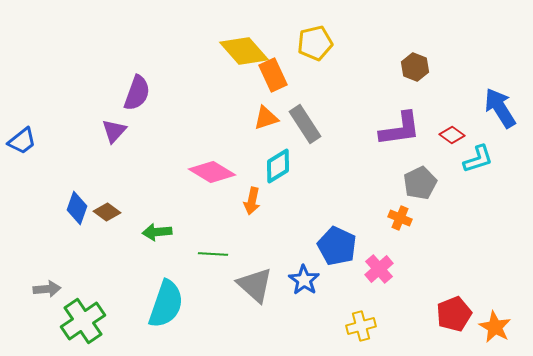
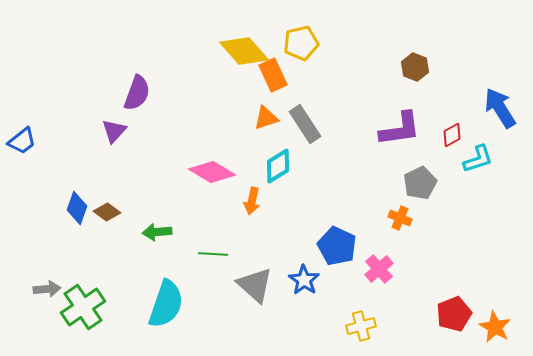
yellow pentagon: moved 14 px left
red diamond: rotated 65 degrees counterclockwise
green cross: moved 14 px up
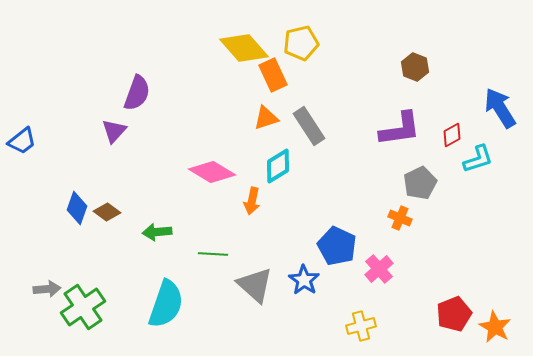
yellow diamond: moved 3 px up
gray rectangle: moved 4 px right, 2 px down
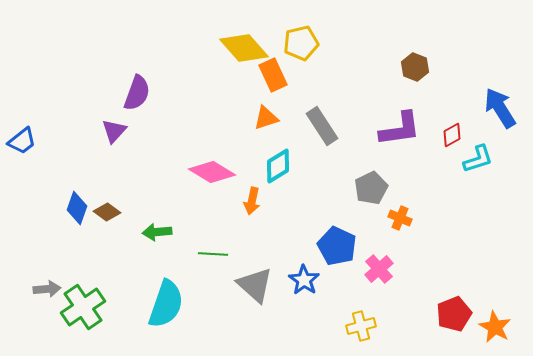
gray rectangle: moved 13 px right
gray pentagon: moved 49 px left, 5 px down
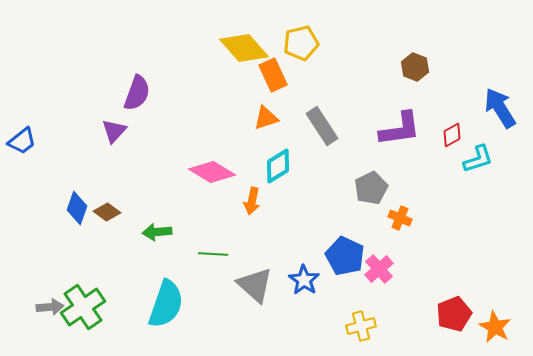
blue pentagon: moved 8 px right, 10 px down
gray arrow: moved 3 px right, 18 px down
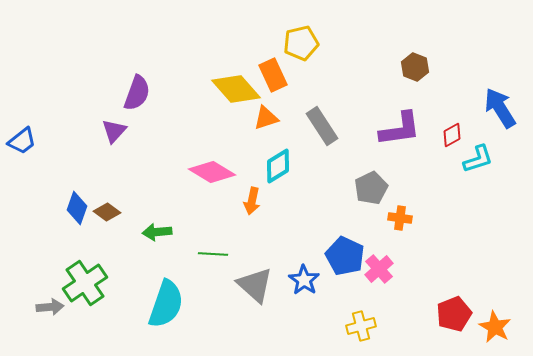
yellow diamond: moved 8 px left, 41 px down
orange cross: rotated 15 degrees counterclockwise
green cross: moved 2 px right, 24 px up
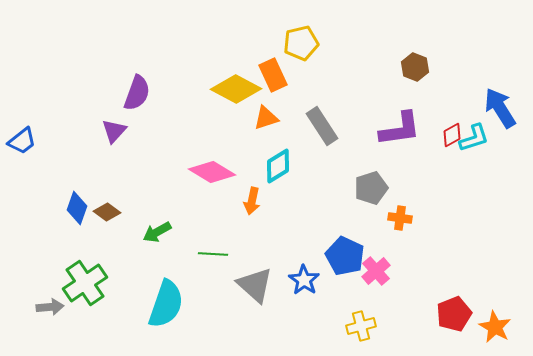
yellow diamond: rotated 21 degrees counterclockwise
cyan L-shape: moved 4 px left, 21 px up
gray pentagon: rotated 8 degrees clockwise
green arrow: rotated 24 degrees counterclockwise
pink cross: moved 3 px left, 2 px down
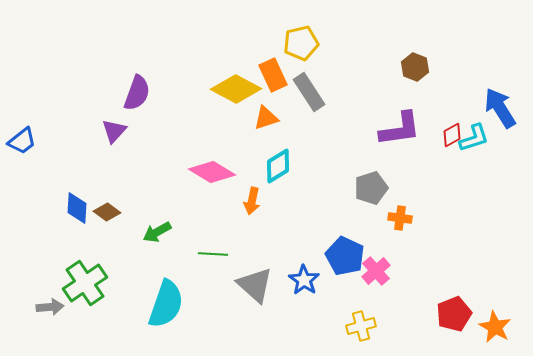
gray rectangle: moved 13 px left, 34 px up
blue diamond: rotated 16 degrees counterclockwise
